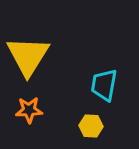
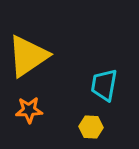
yellow triangle: rotated 24 degrees clockwise
yellow hexagon: moved 1 px down
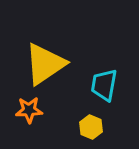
yellow triangle: moved 17 px right, 8 px down
yellow hexagon: rotated 20 degrees clockwise
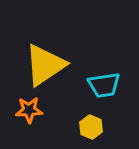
yellow triangle: moved 1 px down
cyan trapezoid: rotated 108 degrees counterclockwise
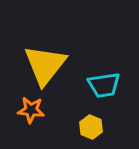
yellow triangle: rotated 18 degrees counterclockwise
orange star: moved 2 px right; rotated 8 degrees clockwise
